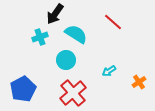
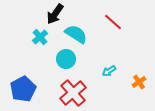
cyan cross: rotated 21 degrees counterclockwise
cyan circle: moved 1 px up
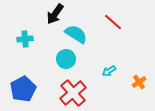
cyan cross: moved 15 px left, 2 px down; rotated 35 degrees clockwise
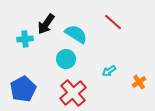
black arrow: moved 9 px left, 10 px down
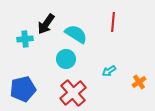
red line: rotated 54 degrees clockwise
blue pentagon: rotated 15 degrees clockwise
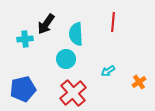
cyan semicircle: rotated 125 degrees counterclockwise
cyan arrow: moved 1 px left
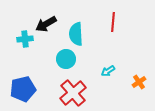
black arrow: rotated 25 degrees clockwise
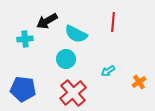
black arrow: moved 1 px right, 3 px up
cyan semicircle: rotated 60 degrees counterclockwise
blue pentagon: rotated 20 degrees clockwise
